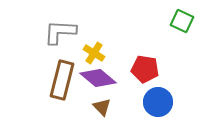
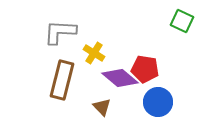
purple diamond: moved 22 px right
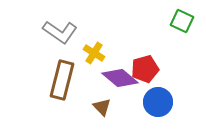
gray L-shape: rotated 148 degrees counterclockwise
red pentagon: rotated 24 degrees counterclockwise
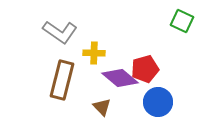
yellow cross: rotated 30 degrees counterclockwise
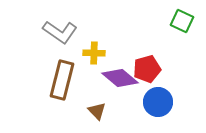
red pentagon: moved 2 px right
brown triangle: moved 5 px left, 4 px down
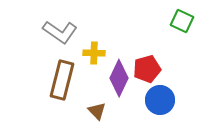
purple diamond: moved 1 px left; rotated 75 degrees clockwise
blue circle: moved 2 px right, 2 px up
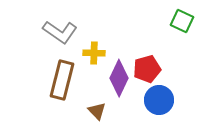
blue circle: moved 1 px left
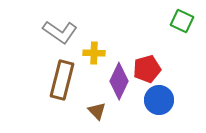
purple diamond: moved 3 px down
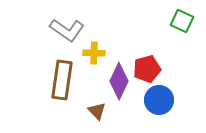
gray L-shape: moved 7 px right, 2 px up
brown rectangle: rotated 6 degrees counterclockwise
